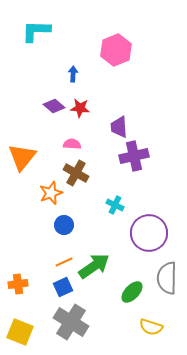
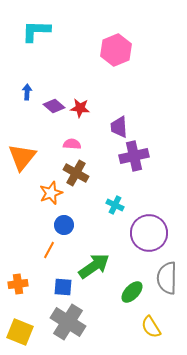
blue arrow: moved 46 px left, 18 px down
orange line: moved 15 px left, 12 px up; rotated 36 degrees counterclockwise
blue square: rotated 30 degrees clockwise
gray cross: moved 3 px left
yellow semicircle: rotated 40 degrees clockwise
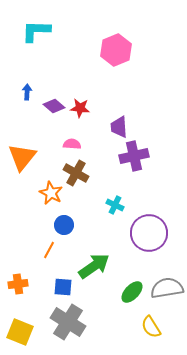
orange star: rotated 25 degrees counterclockwise
gray semicircle: moved 10 px down; rotated 80 degrees clockwise
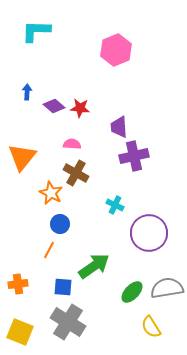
blue circle: moved 4 px left, 1 px up
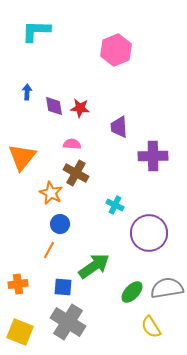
purple diamond: rotated 40 degrees clockwise
purple cross: moved 19 px right; rotated 12 degrees clockwise
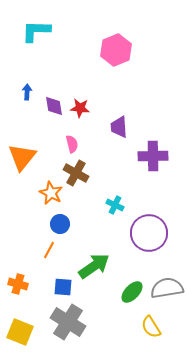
pink semicircle: rotated 72 degrees clockwise
orange cross: rotated 24 degrees clockwise
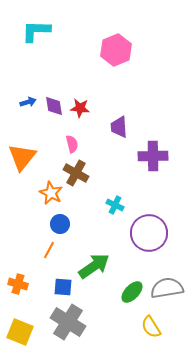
blue arrow: moved 1 px right, 10 px down; rotated 70 degrees clockwise
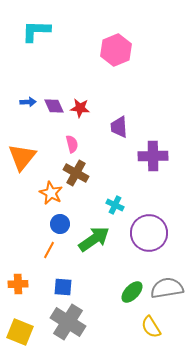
blue arrow: rotated 14 degrees clockwise
purple diamond: rotated 15 degrees counterclockwise
green arrow: moved 27 px up
orange cross: rotated 18 degrees counterclockwise
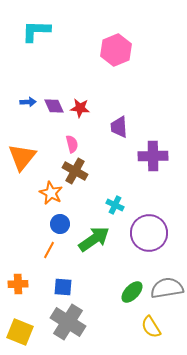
brown cross: moved 1 px left, 2 px up
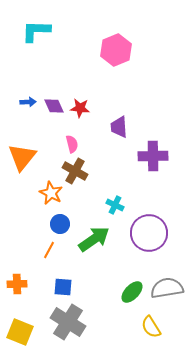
orange cross: moved 1 px left
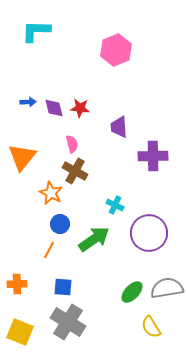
purple diamond: moved 2 px down; rotated 10 degrees clockwise
